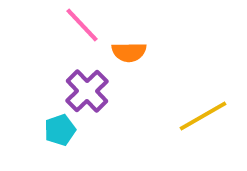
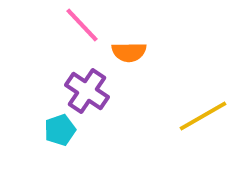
purple cross: rotated 12 degrees counterclockwise
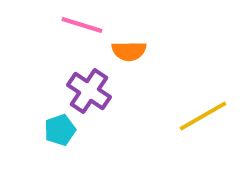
pink line: rotated 30 degrees counterclockwise
orange semicircle: moved 1 px up
purple cross: moved 2 px right
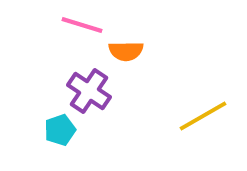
orange semicircle: moved 3 px left
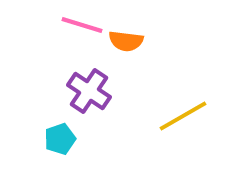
orange semicircle: moved 10 px up; rotated 8 degrees clockwise
yellow line: moved 20 px left
cyan pentagon: moved 9 px down
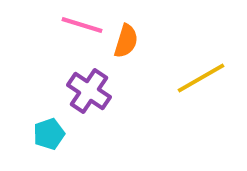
orange semicircle: rotated 80 degrees counterclockwise
yellow line: moved 18 px right, 38 px up
cyan pentagon: moved 11 px left, 5 px up
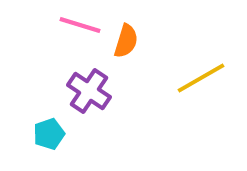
pink line: moved 2 px left
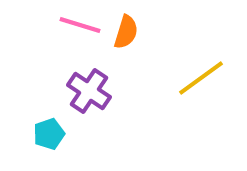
orange semicircle: moved 9 px up
yellow line: rotated 6 degrees counterclockwise
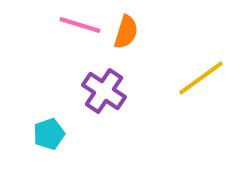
purple cross: moved 15 px right
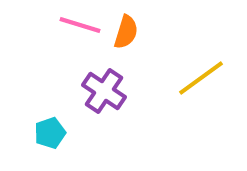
cyan pentagon: moved 1 px right, 1 px up
